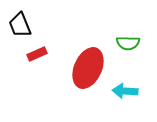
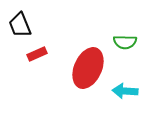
green semicircle: moved 3 px left, 1 px up
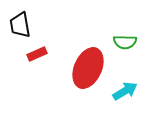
black trapezoid: rotated 12 degrees clockwise
cyan arrow: rotated 145 degrees clockwise
